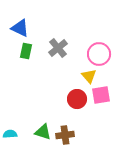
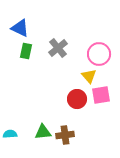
green triangle: rotated 24 degrees counterclockwise
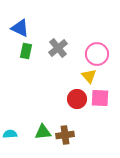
pink circle: moved 2 px left
pink square: moved 1 px left, 3 px down; rotated 12 degrees clockwise
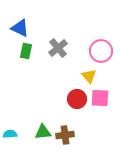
pink circle: moved 4 px right, 3 px up
